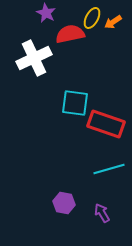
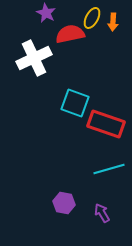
orange arrow: rotated 54 degrees counterclockwise
cyan square: rotated 12 degrees clockwise
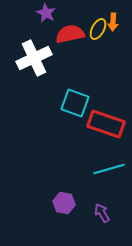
yellow ellipse: moved 6 px right, 11 px down
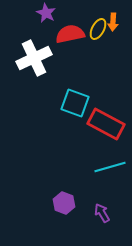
red rectangle: rotated 9 degrees clockwise
cyan line: moved 1 px right, 2 px up
purple hexagon: rotated 10 degrees clockwise
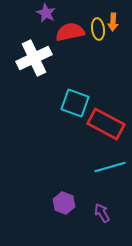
yellow ellipse: rotated 35 degrees counterclockwise
red semicircle: moved 2 px up
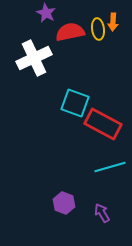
red rectangle: moved 3 px left
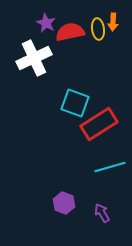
purple star: moved 10 px down
red rectangle: moved 4 px left; rotated 60 degrees counterclockwise
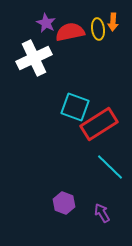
cyan square: moved 4 px down
cyan line: rotated 60 degrees clockwise
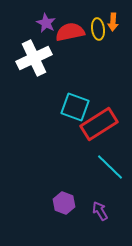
purple arrow: moved 2 px left, 2 px up
